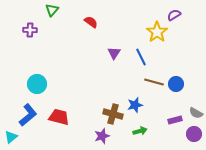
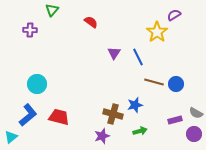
blue line: moved 3 px left
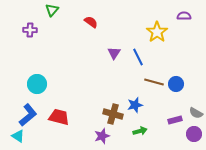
purple semicircle: moved 10 px right, 1 px down; rotated 32 degrees clockwise
cyan triangle: moved 7 px right, 1 px up; rotated 48 degrees counterclockwise
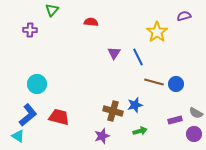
purple semicircle: rotated 16 degrees counterclockwise
red semicircle: rotated 32 degrees counterclockwise
brown cross: moved 3 px up
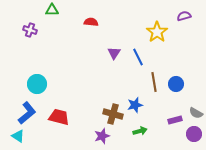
green triangle: rotated 48 degrees clockwise
purple cross: rotated 16 degrees clockwise
brown line: rotated 66 degrees clockwise
brown cross: moved 3 px down
blue L-shape: moved 1 px left, 2 px up
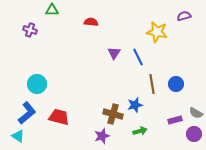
yellow star: rotated 25 degrees counterclockwise
brown line: moved 2 px left, 2 px down
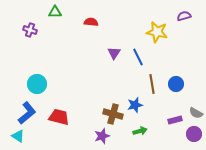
green triangle: moved 3 px right, 2 px down
